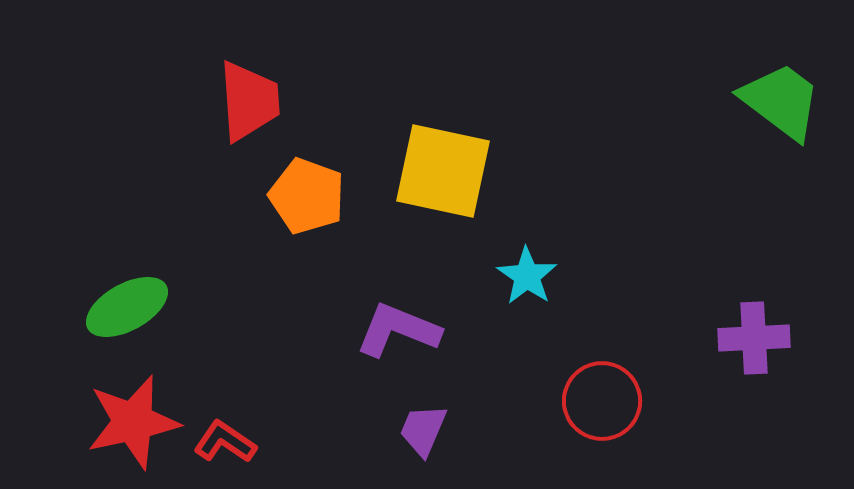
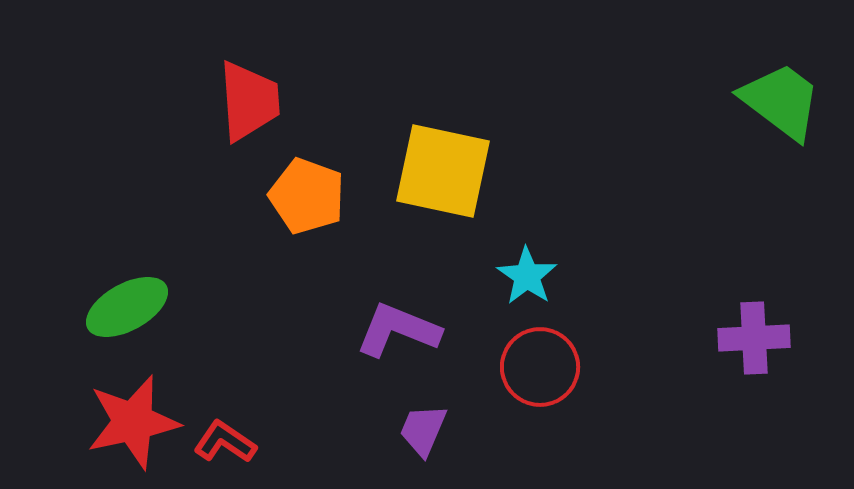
red circle: moved 62 px left, 34 px up
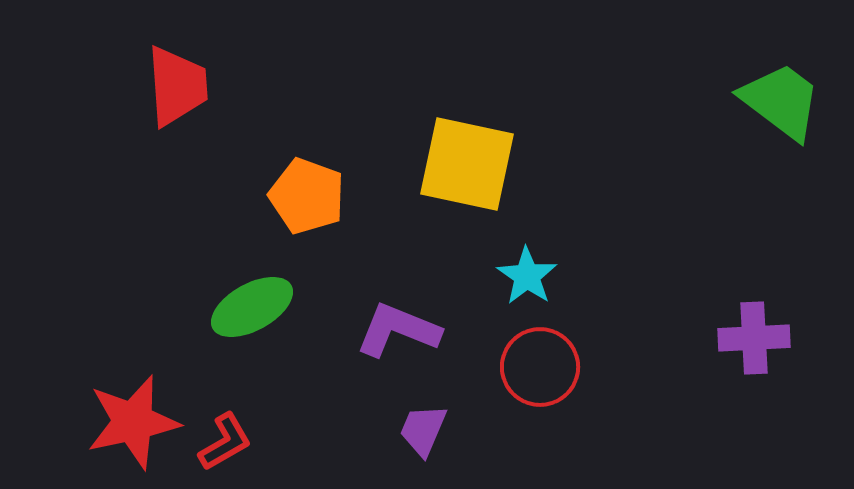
red trapezoid: moved 72 px left, 15 px up
yellow square: moved 24 px right, 7 px up
green ellipse: moved 125 px right
red L-shape: rotated 116 degrees clockwise
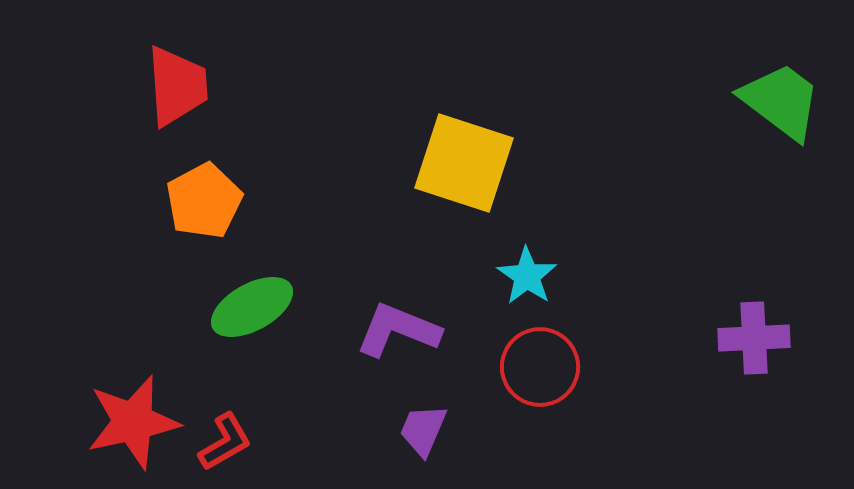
yellow square: moved 3 px left, 1 px up; rotated 6 degrees clockwise
orange pentagon: moved 103 px left, 5 px down; rotated 24 degrees clockwise
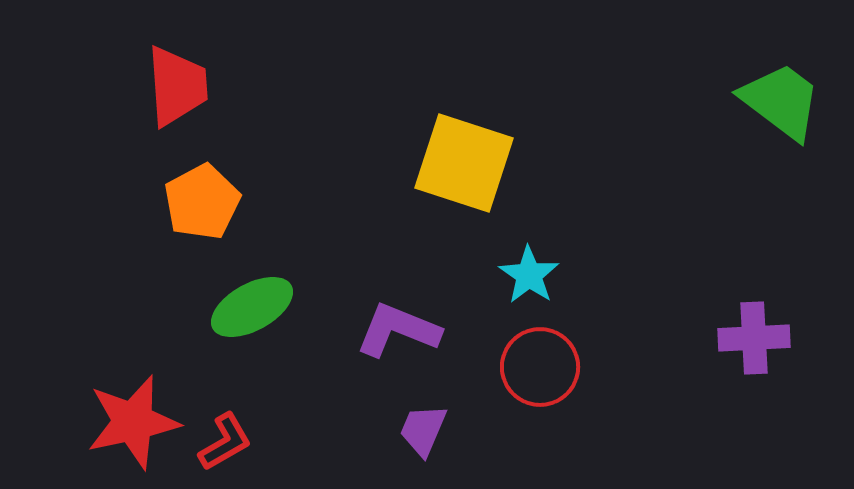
orange pentagon: moved 2 px left, 1 px down
cyan star: moved 2 px right, 1 px up
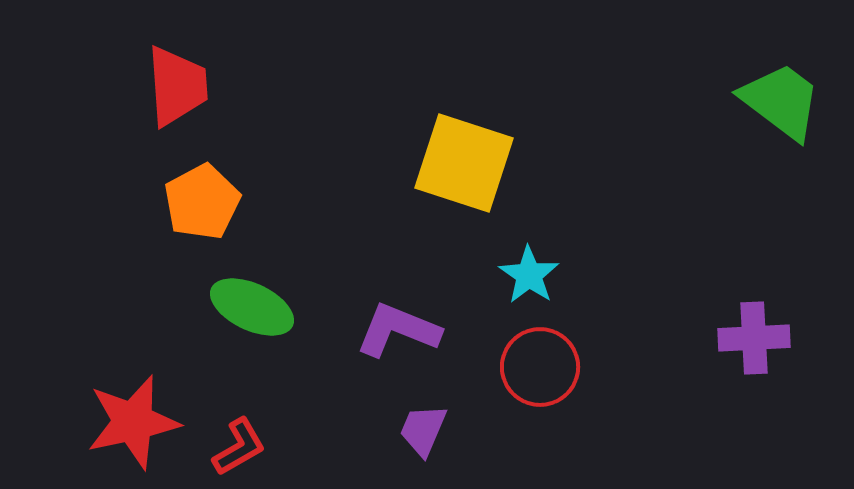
green ellipse: rotated 54 degrees clockwise
red L-shape: moved 14 px right, 5 px down
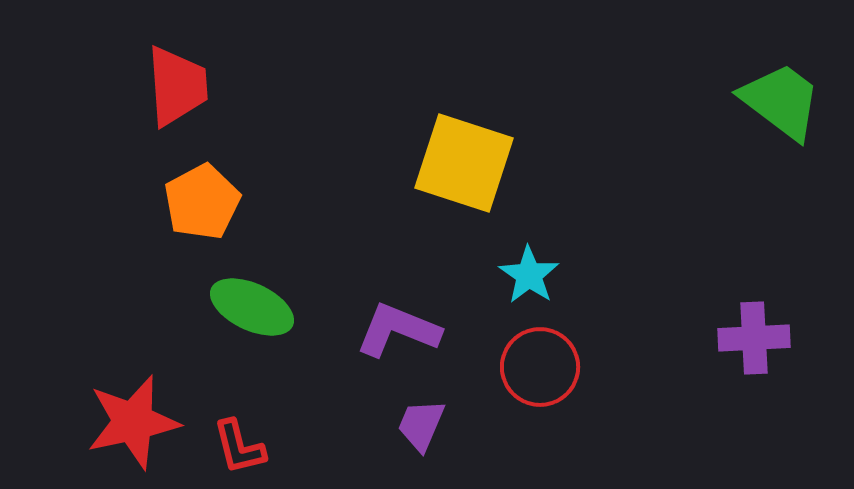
purple trapezoid: moved 2 px left, 5 px up
red L-shape: rotated 106 degrees clockwise
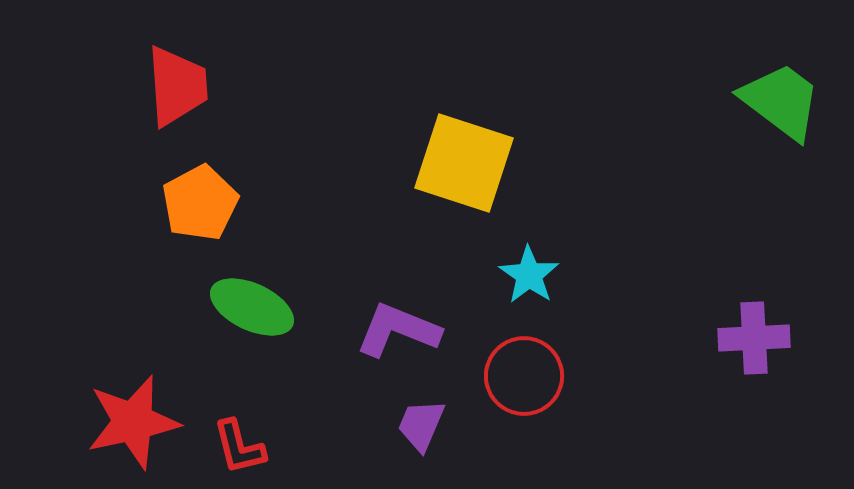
orange pentagon: moved 2 px left, 1 px down
red circle: moved 16 px left, 9 px down
